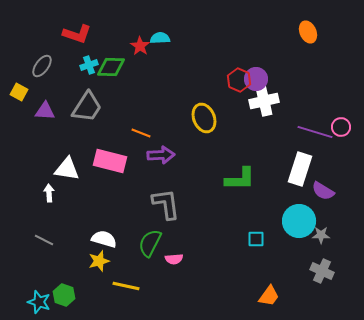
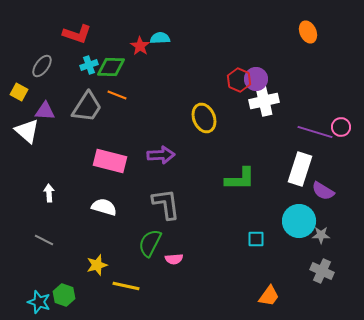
orange line: moved 24 px left, 38 px up
white triangle: moved 40 px left, 38 px up; rotated 32 degrees clockwise
white semicircle: moved 32 px up
yellow star: moved 2 px left, 4 px down
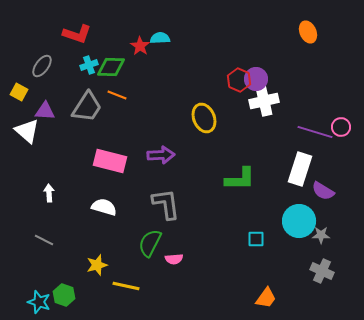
orange trapezoid: moved 3 px left, 2 px down
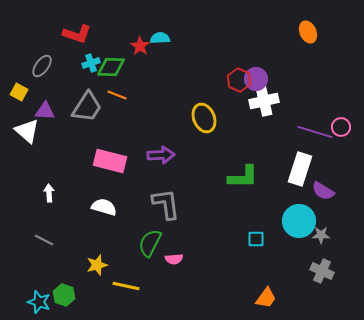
cyan cross: moved 2 px right, 2 px up
green L-shape: moved 3 px right, 2 px up
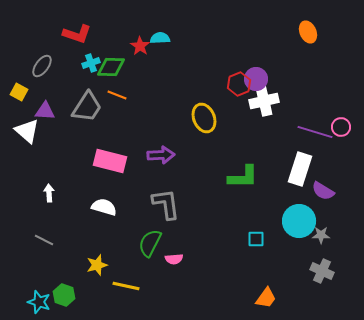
red hexagon: moved 4 px down; rotated 15 degrees clockwise
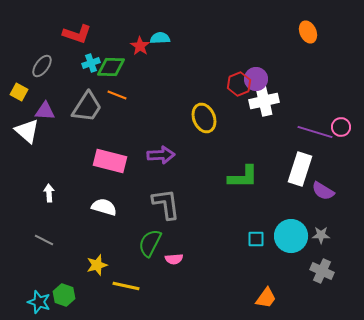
cyan circle: moved 8 px left, 15 px down
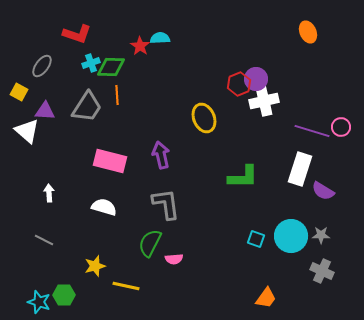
orange line: rotated 66 degrees clockwise
purple line: moved 3 px left, 1 px up
purple arrow: rotated 100 degrees counterclockwise
cyan square: rotated 18 degrees clockwise
yellow star: moved 2 px left, 1 px down
green hexagon: rotated 20 degrees counterclockwise
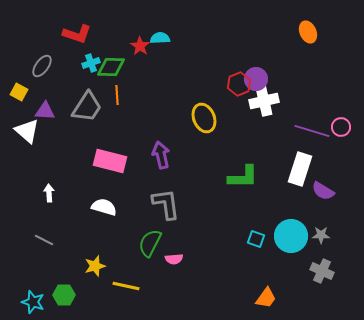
cyan star: moved 6 px left
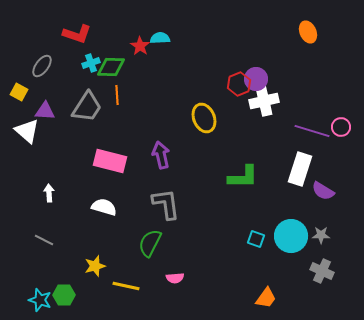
pink semicircle: moved 1 px right, 19 px down
cyan star: moved 7 px right, 2 px up
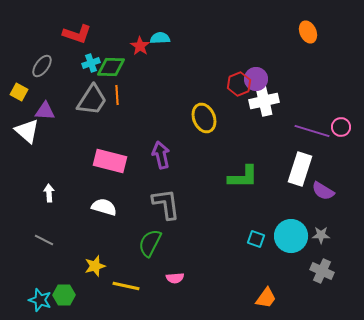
gray trapezoid: moved 5 px right, 7 px up
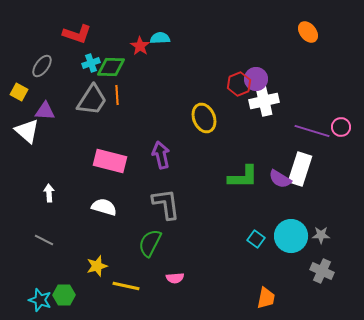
orange ellipse: rotated 15 degrees counterclockwise
purple semicircle: moved 43 px left, 12 px up
cyan square: rotated 18 degrees clockwise
yellow star: moved 2 px right
orange trapezoid: rotated 25 degrees counterclockwise
